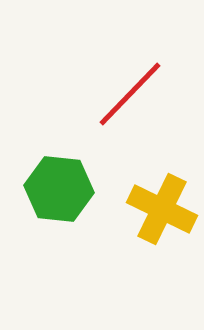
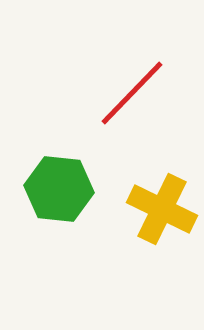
red line: moved 2 px right, 1 px up
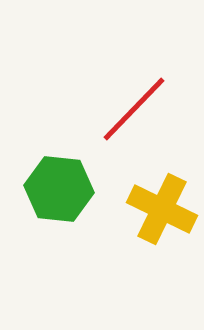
red line: moved 2 px right, 16 px down
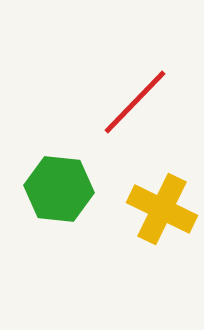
red line: moved 1 px right, 7 px up
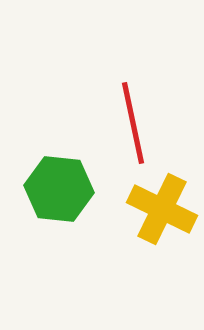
red line: moved 2 px left, 21 px down; rotated 56 degrees counterclockwise
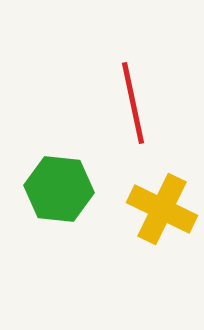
red line: moved 20 px up
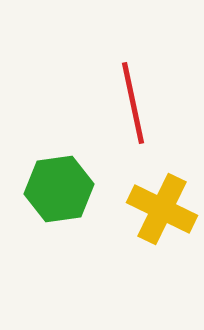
green hexagon: rotated 14 degrees counterclockwise
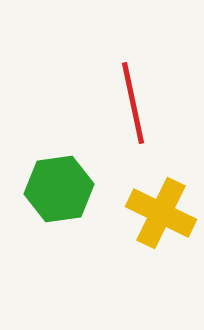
yellow cross: moved 1 px left, 4 px down
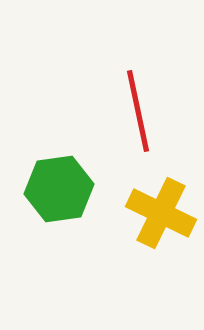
red line: moved 5 px right, 8 px down
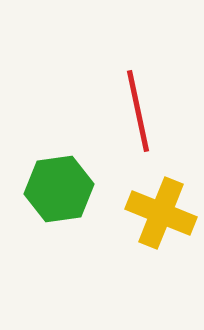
yellow cross: rotated 4 degrees counterclockwise
